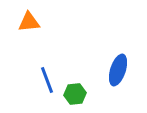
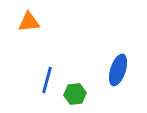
blue line: rotated 36 degrees clockwise
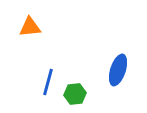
orange triangle: moved 1 px right, 5 px down
blue line: moved 1 px right, 2 px down
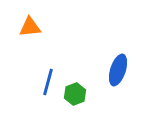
green hexagon: rotated 15 degrees counterclockwise
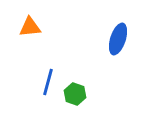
blue ellipse: moved 31 px up
green hexagon: rotated 20 degrees counterclockwise
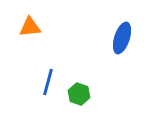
blue ellipse: moved 4 px right, 1 px up
green hexagon: moved 4 px right
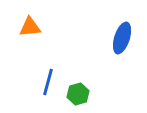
green hexagon: moved 1 px left; rotated 25 degrees clockwise
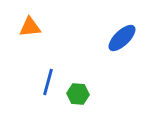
blue ellipse: rotated 28 degrees clockwise
green hexagon: rotated 20 degrees clockwise
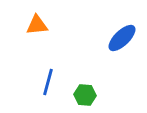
orange triangle: moved 7 px right, 2 px up
green hexagon: moved 7 px right, 1 px down
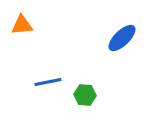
orange triangle: moved 15 px left
blue line: rotated 64 degrees clockwise
